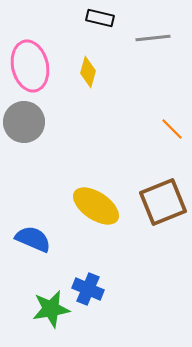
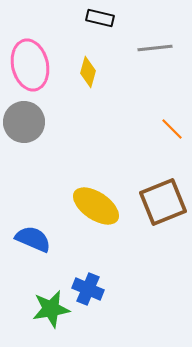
gray line: moved 2 px right, 10 px down
pink ellipse: moved 1 px up
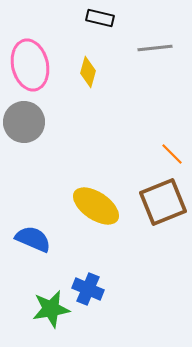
orange line: moved 25 px down
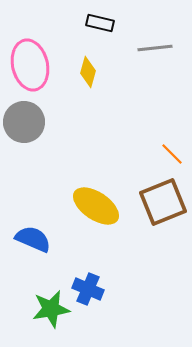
black rectangle: moved 5 px down
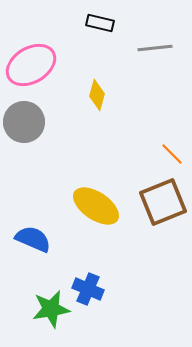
pink ellipse: moved 1 px right; rotated 72 degrees clockwise
yellow diamond: moved 9 px right, 23 px down
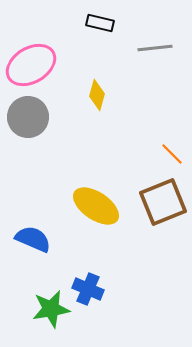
gray circle: moved 4 px right, 5 px up
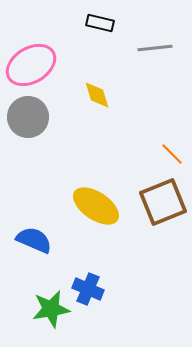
yellow diamond: rotated 32 degrees counterclockwise
blue semicircle: moved 1 px right, 1 px down
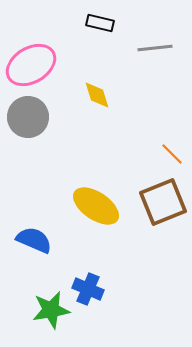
green star: moved 1 px down
